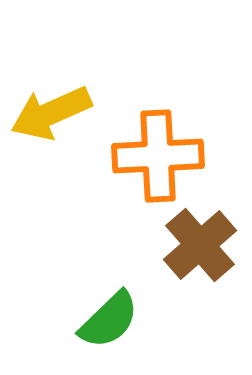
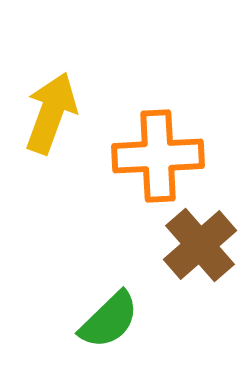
yellow arrow: rotated 134 degrees clockwise
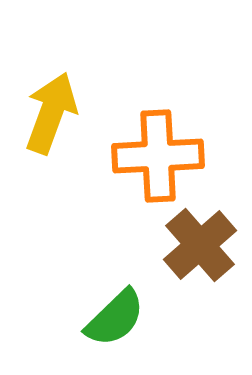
green semicircle: moved 6 px right, 2 px up
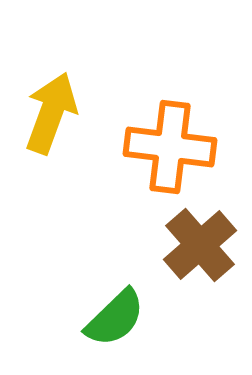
orange cross: moved 12 px right, 9 px up; rotated 10 degrees clockwise
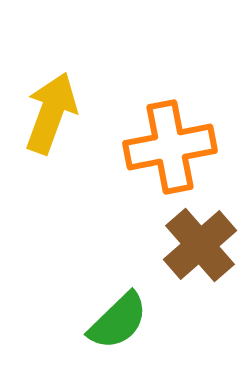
orange cross: rotated 18 degrees counterclockwise
green semicircle: moved 3 px right, 3 px down
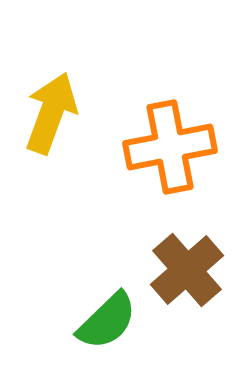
brown cross: moved 13 px left, 25 px down
green semicircle: moved 11 px left
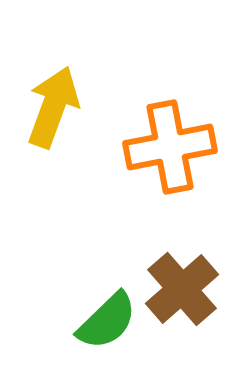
yellow arrow: moved 2 px right, 6 px up
brown cross: moved 5 px left, 19 px down
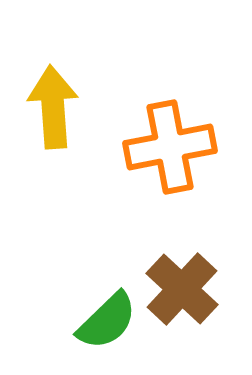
yellow arrow: rotated 24 degrees counterclockwise
brown cross: rotated 6 degrees counterclockwise
